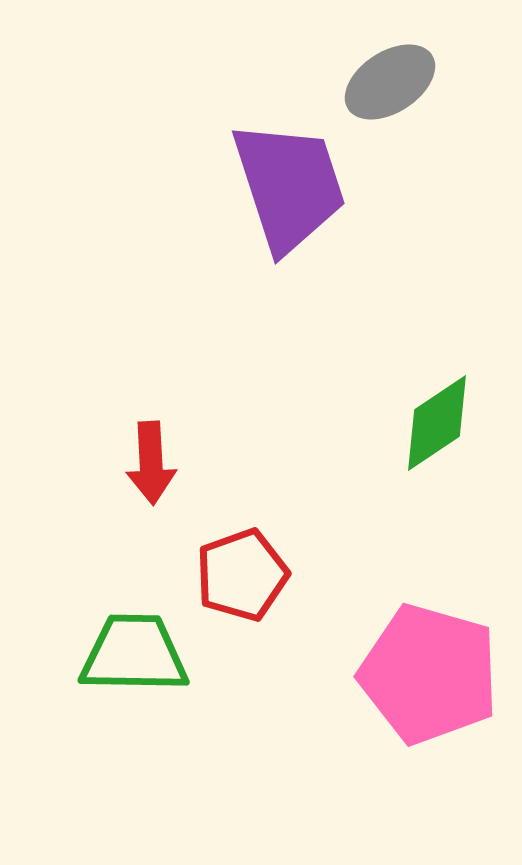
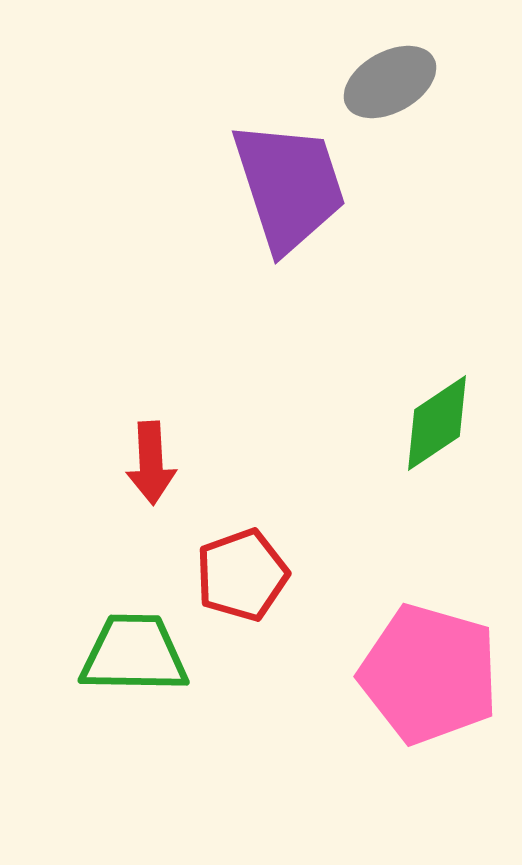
gray ellipse: rotated 4 degrees clockwise
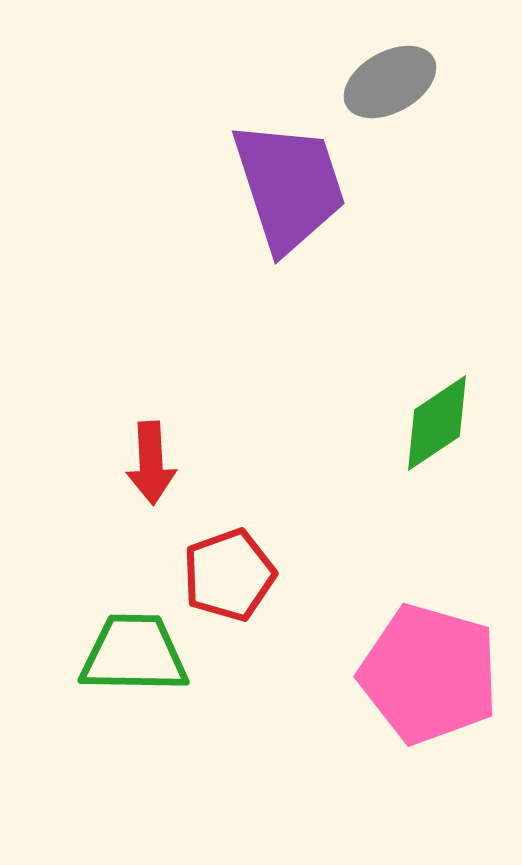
red pentagon: moved 13 px left
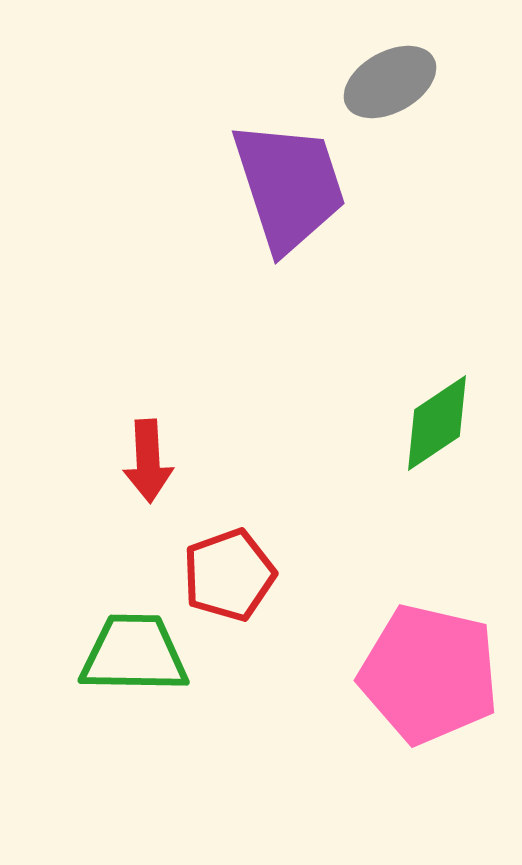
red arrow: moved 3 px left, 2 px up
pink pentagon: rotated 3 degrees counterclockwise
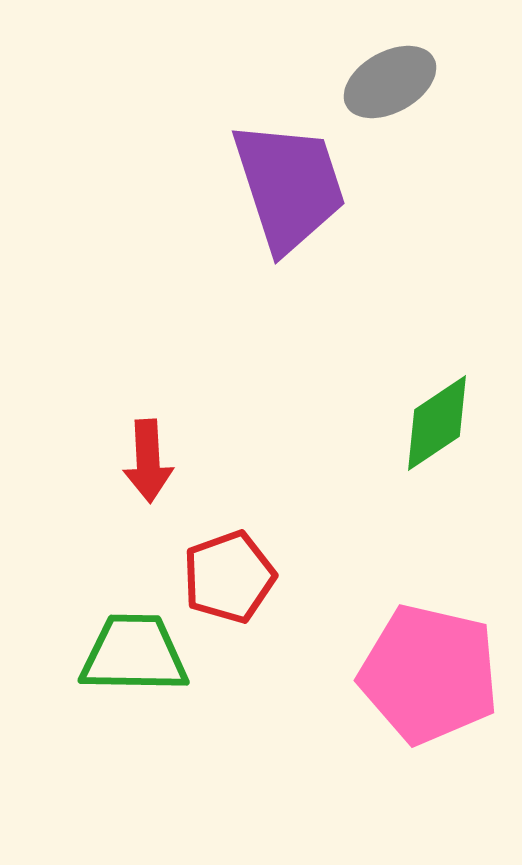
red pentagon: moved 2 px down
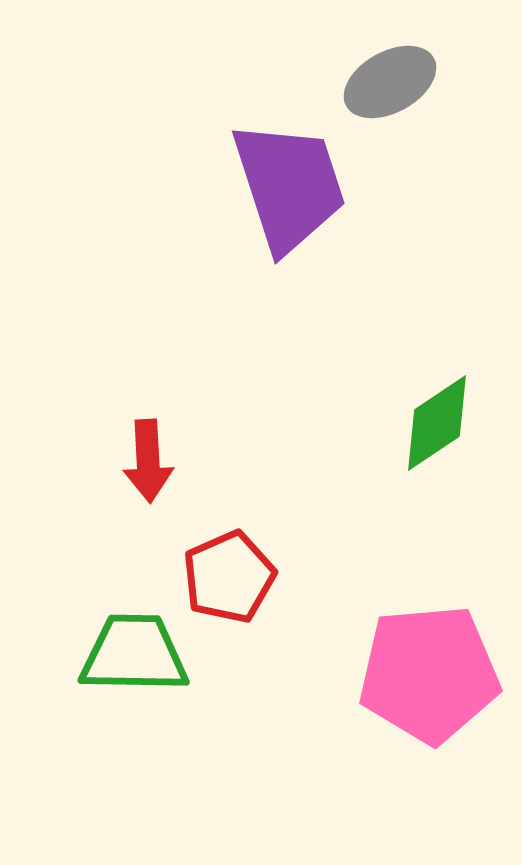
red pentagon: rotated 4 degrees counterclockwise
pink pentagon: rotated 18 degrees counterclockwise
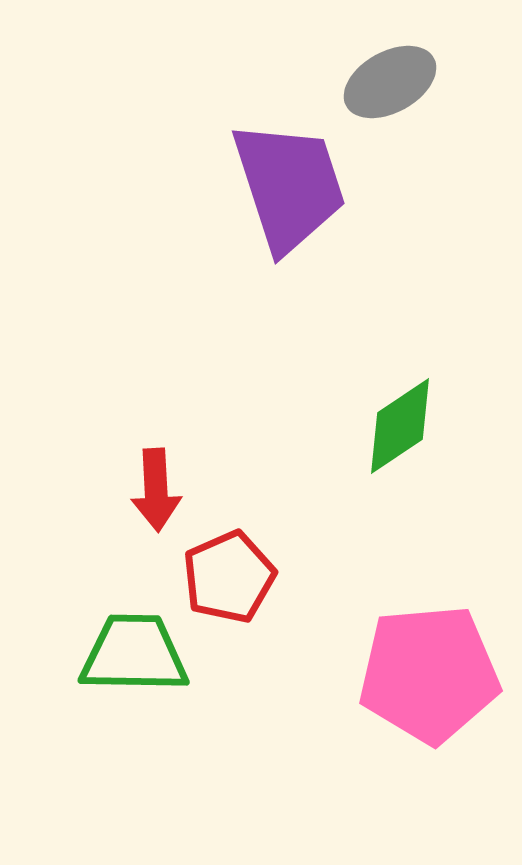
green diamond: moved 37 px left, 3 px down
red arrow: moved 8 px right, 29 px down
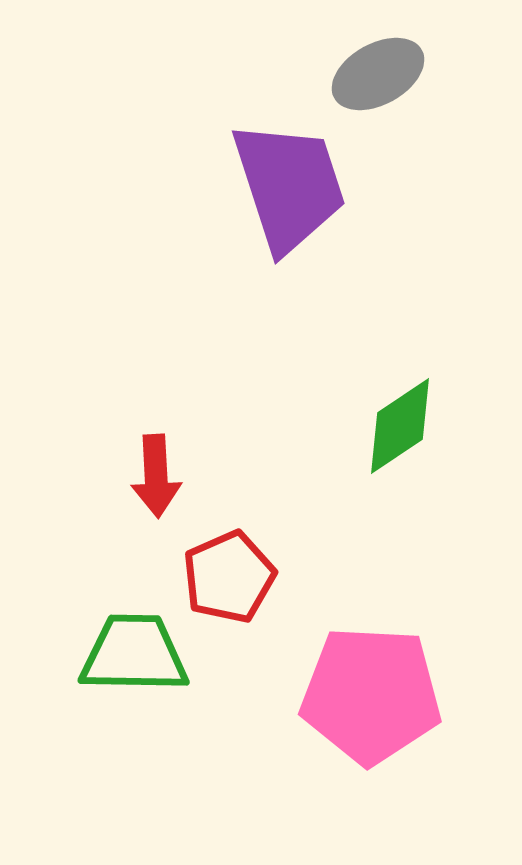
gray ellipse: moved 12 px left, 8 px up
red arrow: moved 14 px up
pink pentagon: moved 58 px left, 21 px down; rotated 8 degrees clockwise
